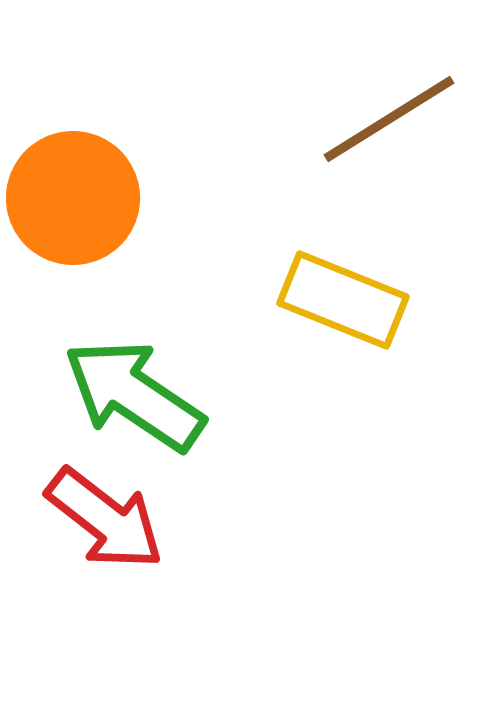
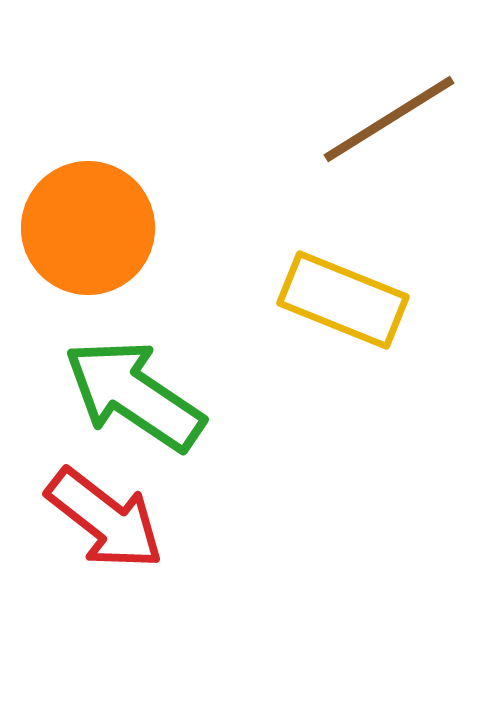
orange circle: moved 15 px right, 30 px down
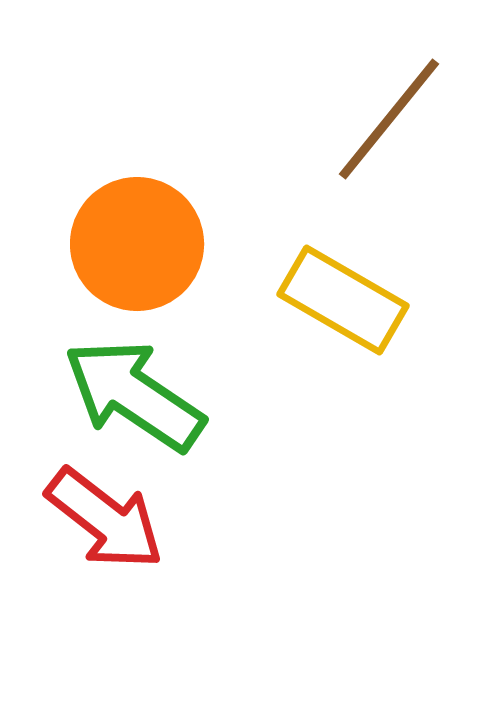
brown line: rotated 19 degrees counterclockwise
orange circle: moved 49 px right, 16 px down
yellow rectangle: rotated 8 degrees clockwise
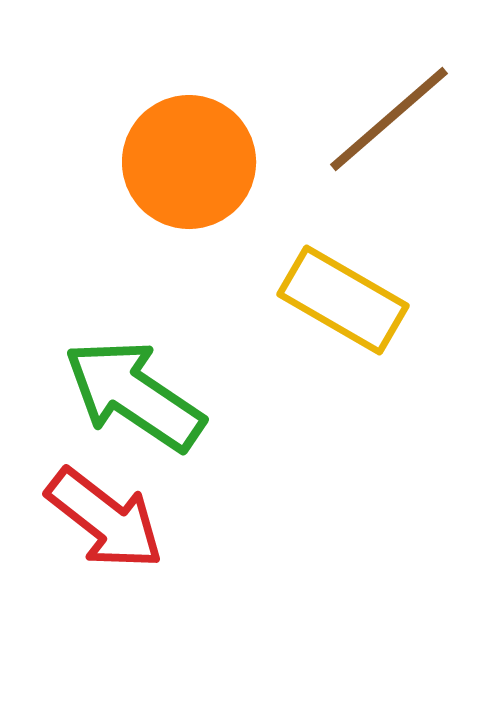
brown line: rotated 10 degrees clockwise
orange circle: moved 52 px right, 82 px up
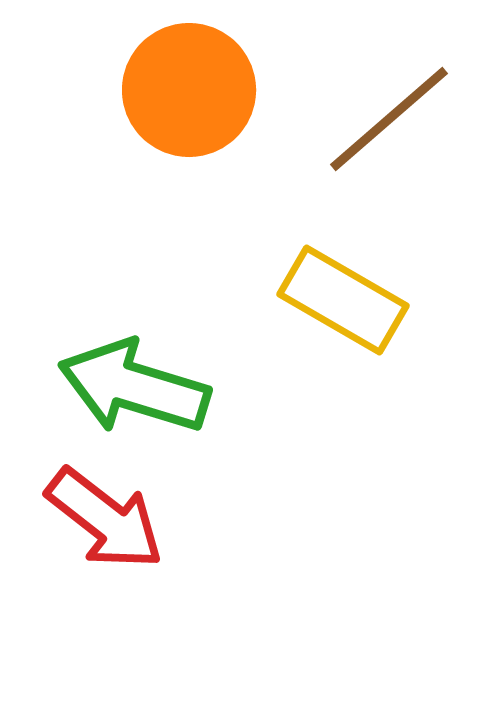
orange circle: moved 72 px up
green arrow: moved 8 px up; rotated 17 degrees counterclockwise
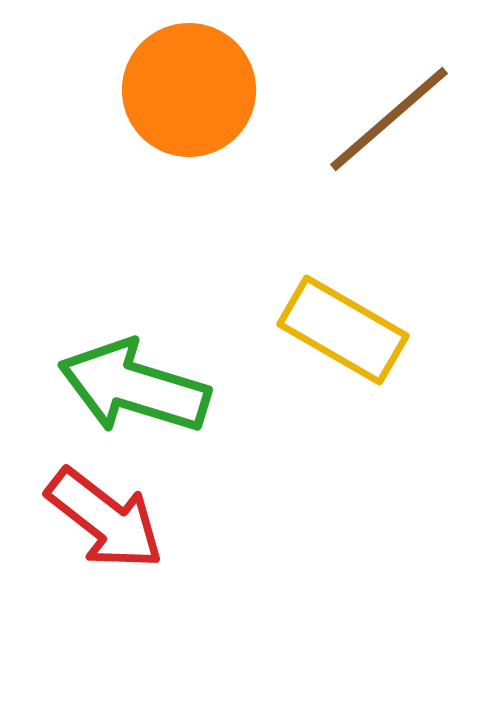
yellow rectangle: moved 30 px down
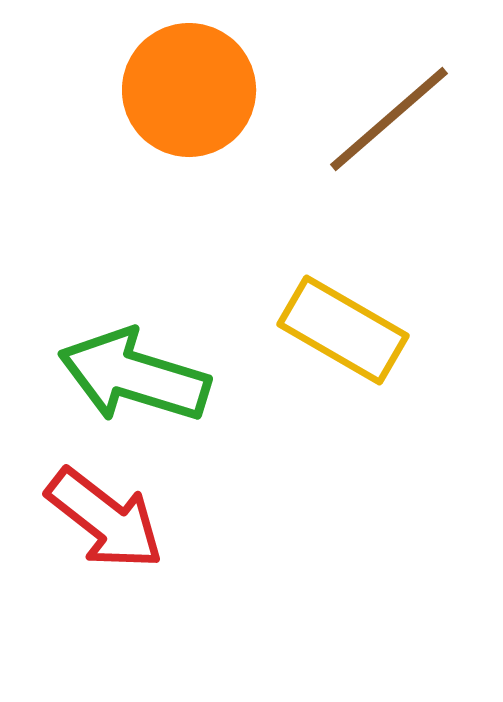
green arrow: moved 11 px up
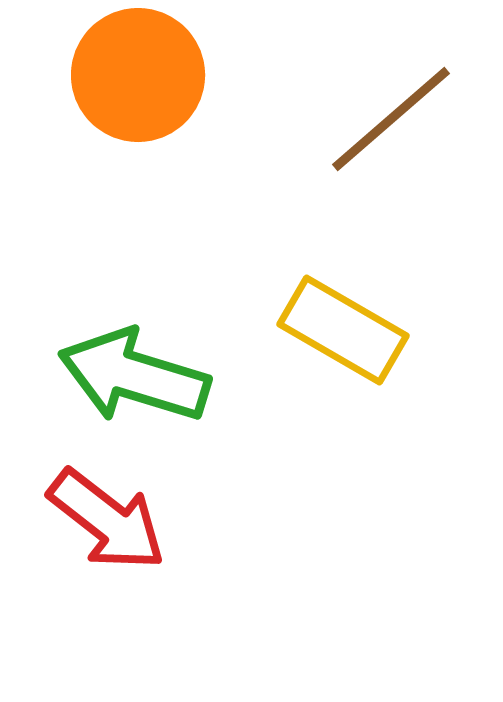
orange circle: moved 51 px left, 15 px up
brown line: moved 2 px right
red arrow: moved 2 px right, 1 px down
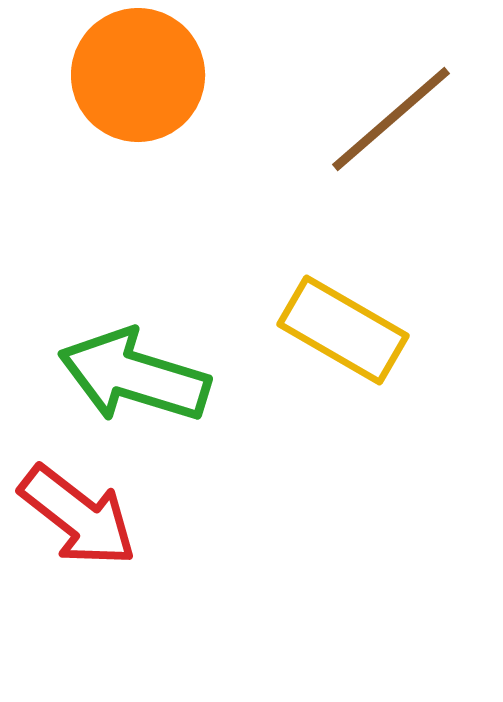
red arrow: moved 29 px left, 4 px up
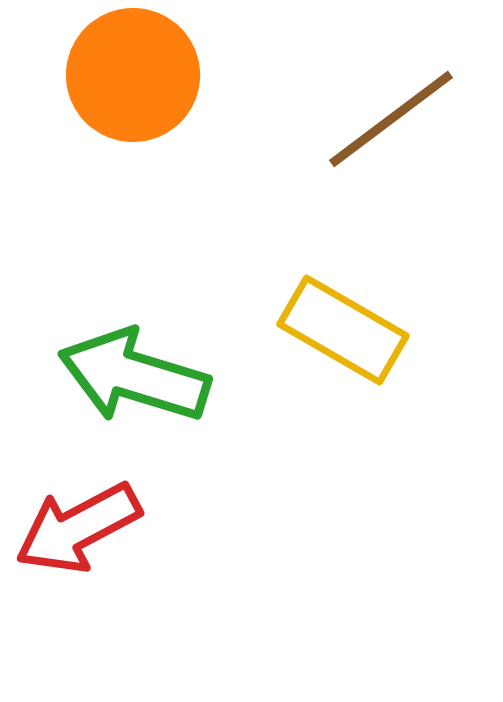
orange circle: moved 5 px left
brown line: rotated 4 degrees clockwise
red arrow: moved 12 px down; rotated 114 degrees clockwise
